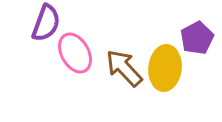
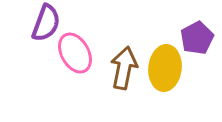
brown arrow: rotated 54 degrees clockwise
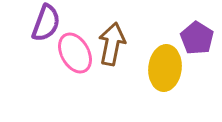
purple pentagon: rotated 12 degrees counterclockwise
brown arrow: moved 12 px left, 24 px up
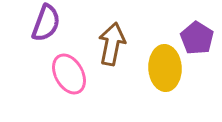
pink ellipse: moved 6 px left, 21 px down
yellow ellipse: rotated 9 degrees counterclockwise
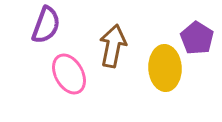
purple semicircle: moved 2 px down
brown arrow: moved 1 px right, 2 px down
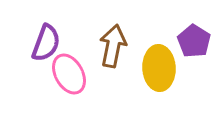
purple semicircle: moved 18 px down
purple pentagon: moved 3 px left, 3 px down
yellow ellipse: moved 6 px left
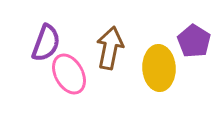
brown arrow: moved 3 px left, 2 px down
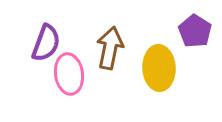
purple pentagon: moved 1 px right, 10 px up
pink ellipse: rotated 21 degrees clockwise
